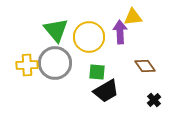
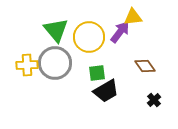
purple arrow: rotated 40 degrees clockwise
green square: moved 1 px down; rotated 12 degrees counterclockwise
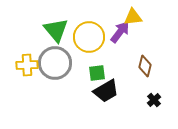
brown diamond: rotated 50 degrees clockwise
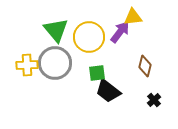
black trapezoid: moved 2 px right; rotated 68 degrees clockwise
